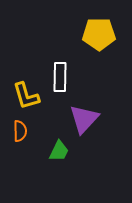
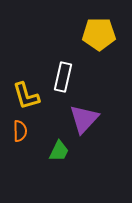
white rectangle: moved 3 px right; rotated 12 degrees clockwise
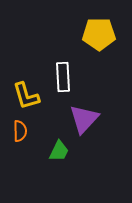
white rectangle: rotated 16 degrees counterclockwise
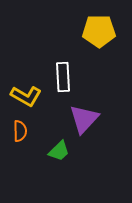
yellow pentagon: moved 3 px up
yellow L-shape: rotated 44 degrees counterclockwise
green trapezoid: rotated 20 degrees clockwise
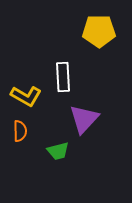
green trapezoid: moved 1 px left; rotated 30 degrees clockwise
